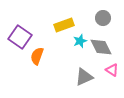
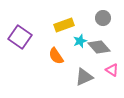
gray diamond: moved 2 px left; rotated 15 degrees counterclockwise
orange semicircle: moved 19 px right; rotated 54 degrees counterclockwise
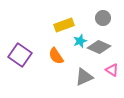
purple square: moved 18 px down
gray diamond: rotated 25 degrees counterclockwise
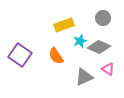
pink triangle: moved 4 px left, 1 px up
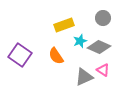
pink triangle: moved 5 px left, 1 px down
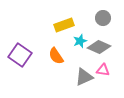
pink triangle: rotated 24 degrees counterclockwise
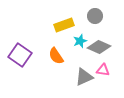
gray circle: moved 8 px left, 2 px up
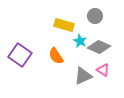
yellow rectangle: rotated 36 degrees clockwise
cyan star: rotated 24 degrees counterclockwise
pink triangle: rotated 24 degrees clockwise
gray triangle: moved 1 px left, 1 px up
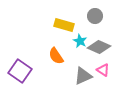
purple square: moved 16 px down
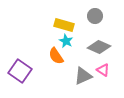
cyan star: moved 14 px left
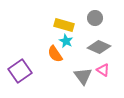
gray circle: moved 2 px down
orange semicircle: moved 1 px left, 2 px up
purple square: rotated 20 degrees clockwise
gray triangle: rotated 42 degrees counterclockwise
